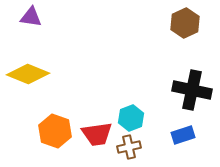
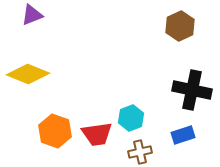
purple triangle: moved 1 px right, 2 px up; rotated 30 degrees counterclockwise
brown hexagon: moved 5 px left, 3 px down
brown cross: moved 11 px right, 5 px down
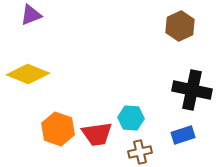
purple triangle: moved 1 px left
cyan hexagon: rotated 25 degrees clockwise
orange hexagon: moved 3 px right, 2 px up
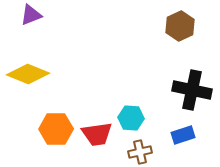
orange hexagon: moved 2 px left; rotated 20 degrees counterclockwise
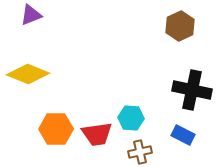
blue rectangle: rotated 45 degrees clockwise
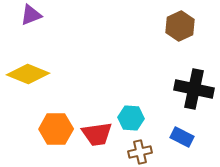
black cross: moved 2 px right, 1 px up
blue rectangle: moved 1 px left, 2 px down
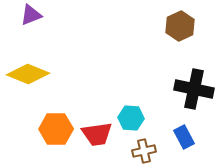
blue rectangle: moved 2 px right; rotated 35 degrees clockwise
brown cross: moved 4 px right, 1 px up
